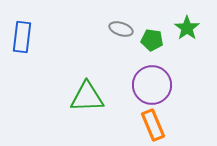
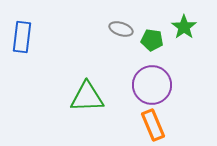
green star: moved 3 px left, 1 px up
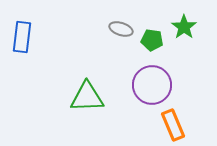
orange rectangle: moved 20 px right
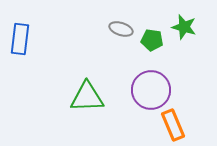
green star: rotated 20 degrees counterclockwise
blue rectangle: moved 2 px left, 2 px down
purple circle: moved 1 px left, 5 px down
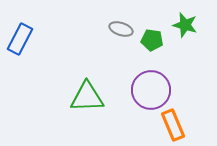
green star: moved 1 px right, 2 px up
blue rectangle: rotated 20 degrees clockwise
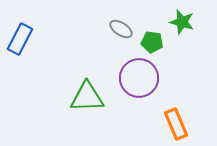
green star: moved 3 px left, 3 px up
gray ellipse: rotated 15 degrees clockwise
green pentagon: moved 2 px down
purple circle: moved 12 px left, 12 px up
orange rectangle: moved 3 px right, 1 px up
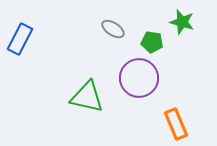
gray ellipse: moved 8 px left
green triangle: rotated 15 degrees clockwise
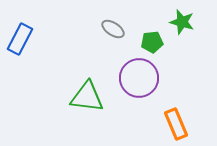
green pentagon: rotated 15 degrees counterclockwise
green triangle: rotated 6 degrees counterclockwise
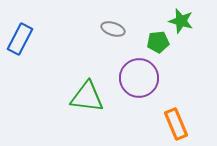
green star: moved 1 px left, 1 px up
gray ellipse: rotated 15 degrees counterclockwise
green pentagon: moved 6 px right
